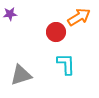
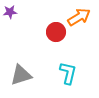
purple star: moved 2 px up
cyan L-shape: moved 2 px right, 9 px down; rotated 15 degrees clockwise
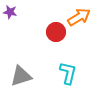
purple star: rotated 16 degrees clockwise
gray triangle: moved 1 px down
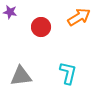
red circle: moved 15 px left, 5 px up
gray triangle: rotated 10 degrees clockwise
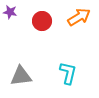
red circle: moved 1 px right, 6 px up
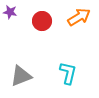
gray triangle: rotated 15 degrees counterclockwise
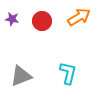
purple star: moved 2 px right, 7 px down
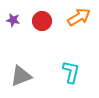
purple star: moved 1 px right, 1 px down
cyan L-shape: moved 3 px right, 1 px up
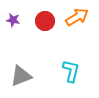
orange arrow: moved 2 px left
red circle: moved 3 px right
cyan L-shape: moved 1 px up
